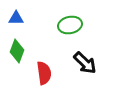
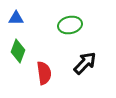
green diamond: moved 1 px right
black arrow: rotated 90 degrees counterclockwise
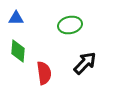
green diamond: rotated 15 degrees counterclockwise
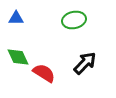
green ellipse: moved 4 px right, 5 px up
green diamond: moved 6 px down; rotated 30 degrees counterclockwise
red semicircle: rotated 50 degrees counterclockwise
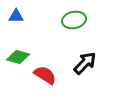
blue triangle: moved 2 px up
green diamond: rotated 50 degrees counterclockwise
red semicircle: moved 1 px right, 2 px down
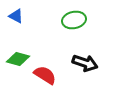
blue triangle: rotated 28 degrees clockwise
green diamond: moved 2 px down
black arrow: rotated 65 degrees clockwise
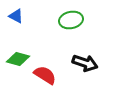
green ellipse: moved 3 px left
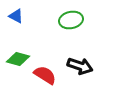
black arrow: moved 5 px left, 3 px down
